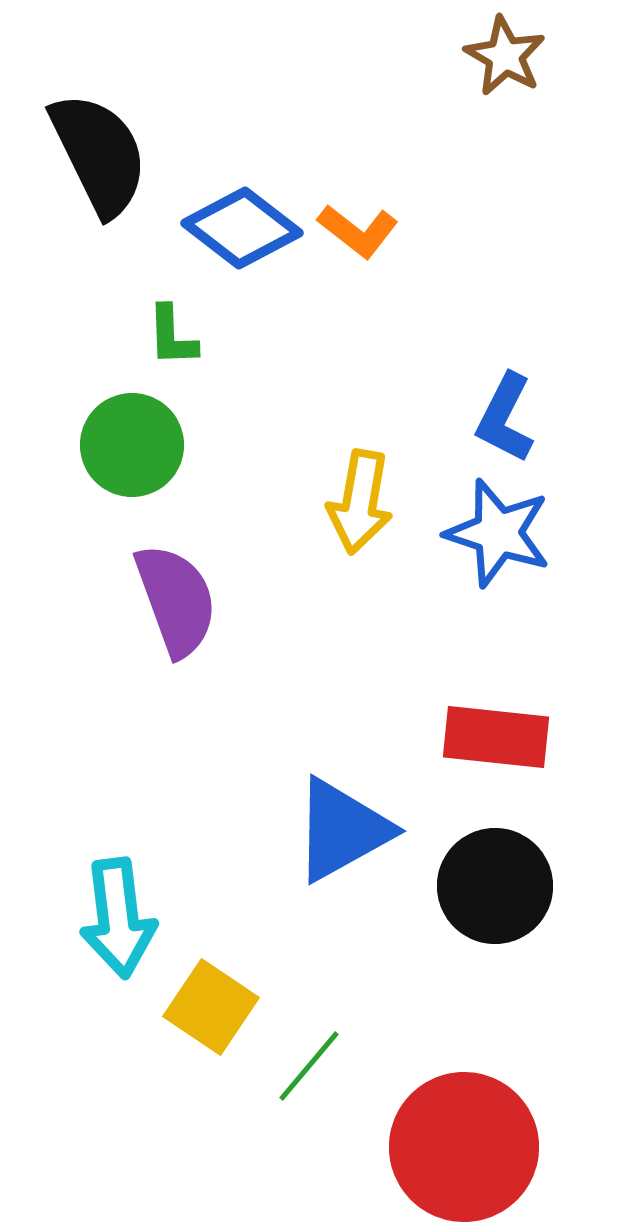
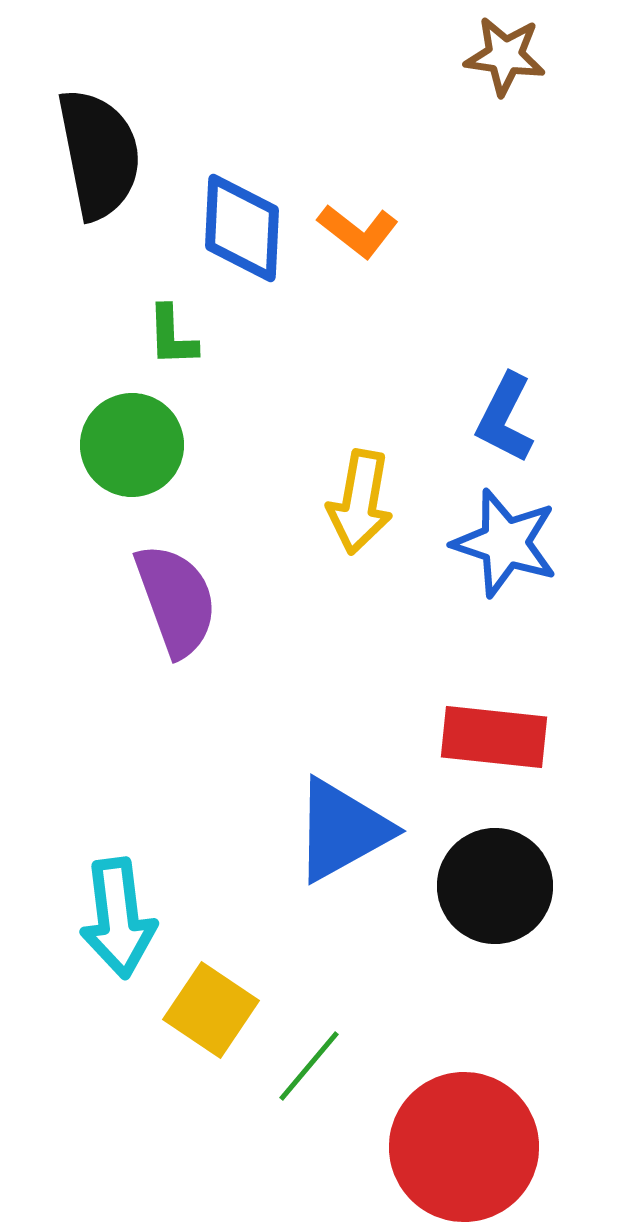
brown star: rotated 22 degrees counterclockwise
black semicircle: rotated 15 degrees clockwise
blue diamond: rotated 55 degrees clockwise
blue star: moved 7 px right, 10 px down
red rectangle: moved 2 px left
yellow square: moved 3 px down
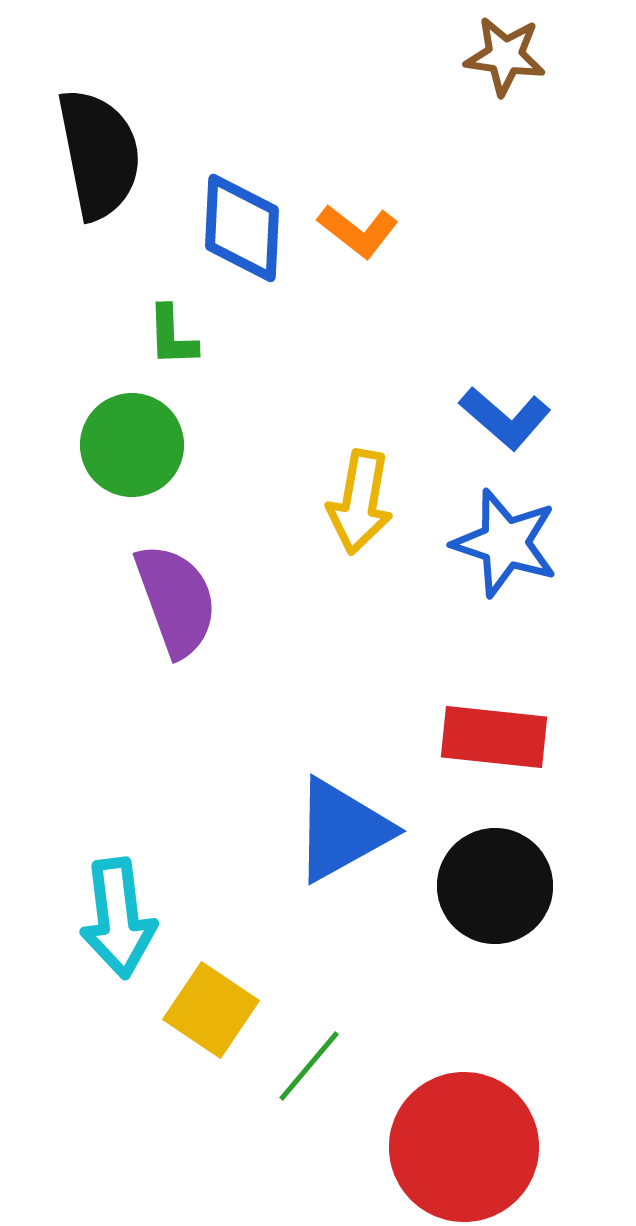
blue L-shape: rotated 76 degrees counterclockwise
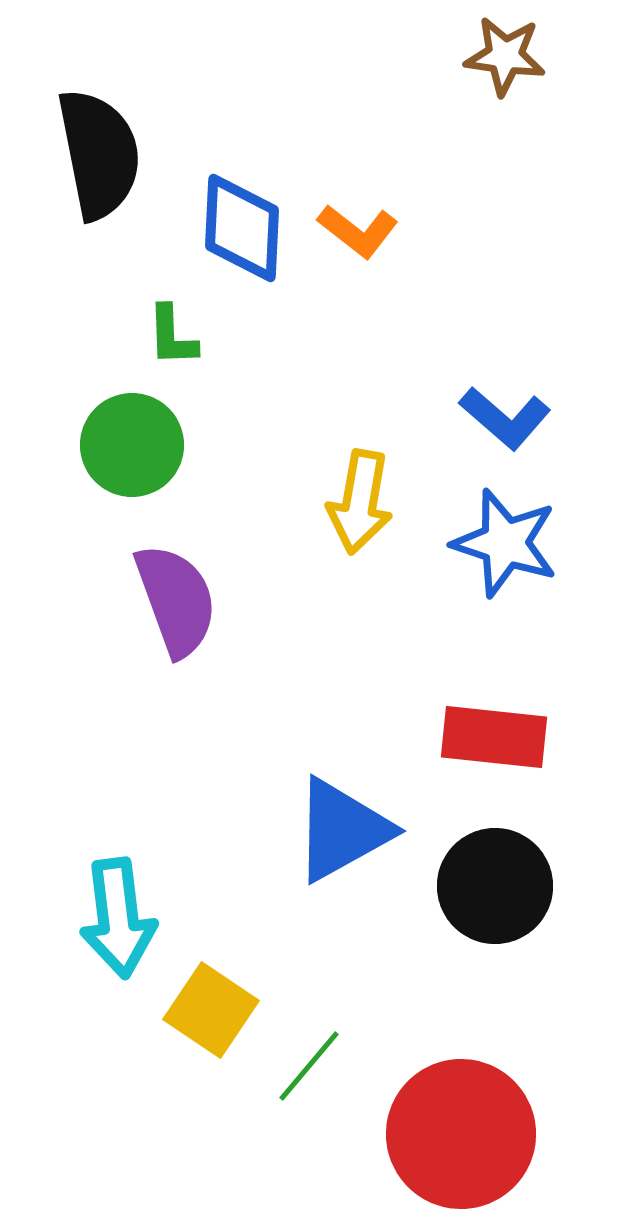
red circle: moved 3 px left, 13 px up
